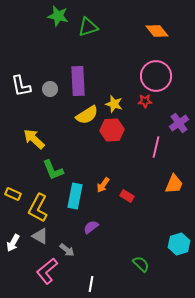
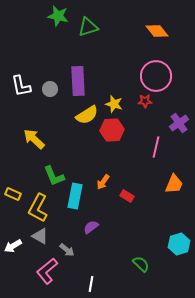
green L-shape: moved 1 px right, 6 px down
orange arrow: moved 3 px up
white arrow: moved 3 px down; rotated 30 degrees clockwise
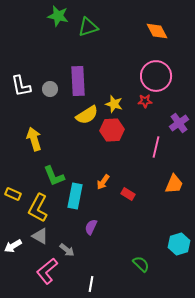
orange diamond: rotated 10 degrees clockwise
yellow arrow: rotated 30 degrees clockwise
red rectangle: moved 1 px right, 2 px up
purple semicircle: rotated 28 degrees counterclockwise
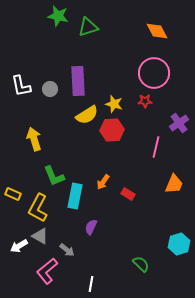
pink circle: moved 2 px left, 3 px up
white arrow: moved 6 px right
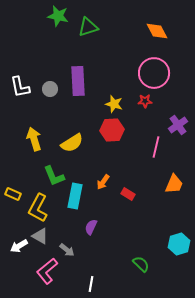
white L-shape: moved 1 px left, 1 px down
yellow semicircle: moved 15 px left, 28 px down
purple cross: moved 1 px left, 2 px down
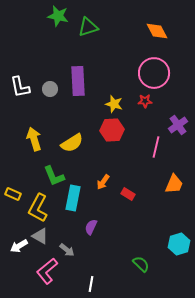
cyan rectangle: moved 2 px left, 2 px down
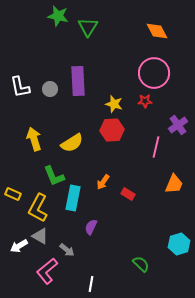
green triangle: rotated 40 degrees counterclockwise
